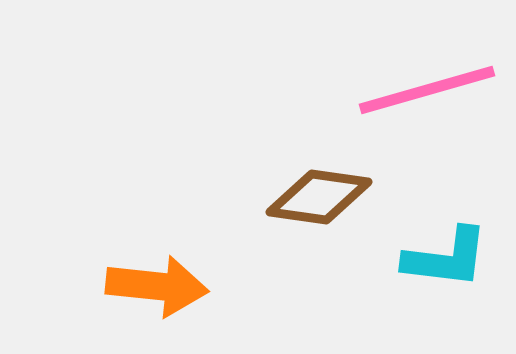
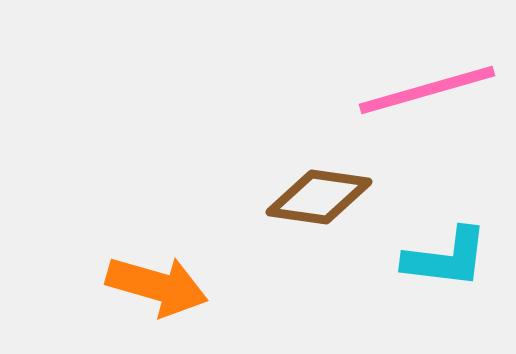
orange arrow: rotated 10 degrees clockwise
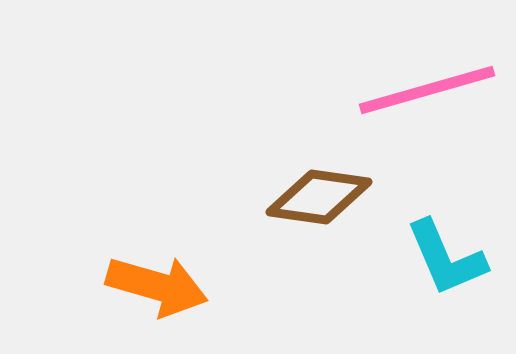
cyan L-shape: rotated 60 degrees clockwise
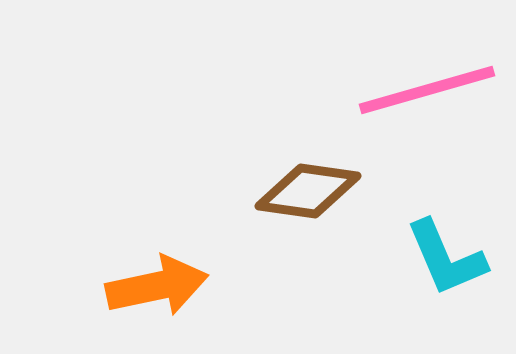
brown diamond: moved 11 px left, 6 px up
orange arrow: rotated 28 degrees counterclockwise
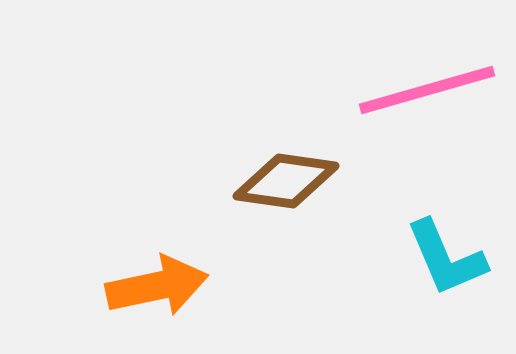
brown diamond: moved 22 px left, 10 px up
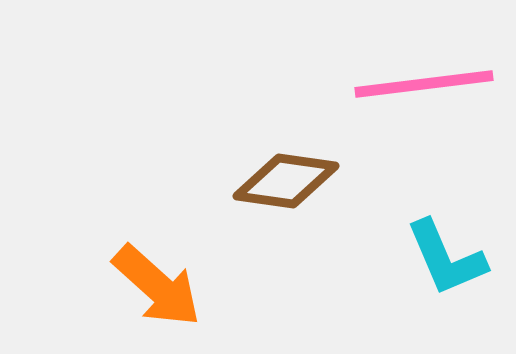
pink line: moved 3 px left, 6 px up; rotated 9 degrees clockwise
orange arrow: rotated 54 degrees clockwise
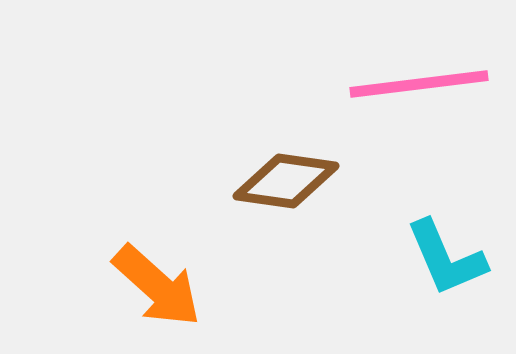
pink line: moved 5 px left
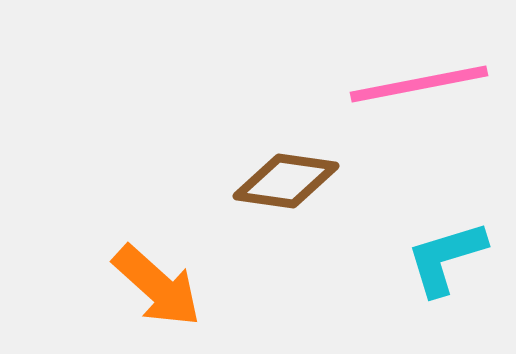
pink line: rotated 4 degrees counterclockwise
cyan L-shape: rotated 96 degrees clockwise
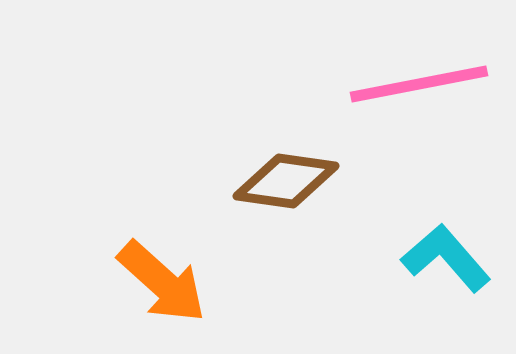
cyan L-shape: rotated 66 degrees clockwise
orange arrow: moved 5 px right, 4 px up
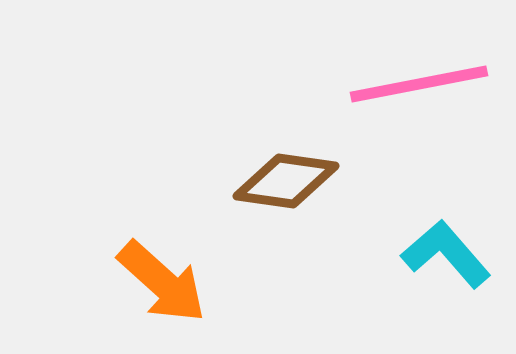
cyan L-shape: moved 4 px up
